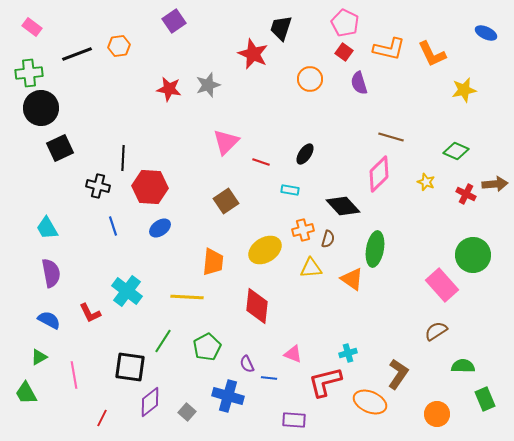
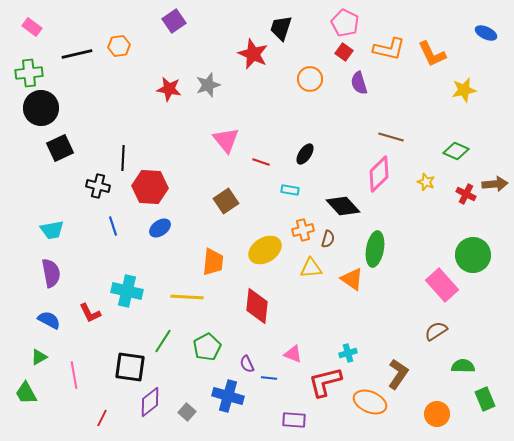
black line at (77, 54): rotated 8 degrees clockwise
pink triangle at (226, 142): moved 2 px up; rotated 24 degrees counterclockwise
cyan trapezoid at (47, 228): moved 5 px right, 2 px down; rotated 70 degrees counterclockwise
cyan cross at (127, 291): rotated 24 degrees counterclockwise
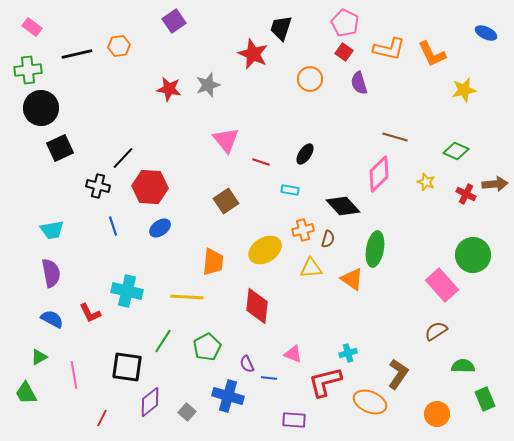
green cross at (29, 73): moved 1 px left, 3 px up
brown line at (391, 137): moved 4 px right
black line at (123, 158): rotated 40 degrees clockwise
blue semicircle at (49, 320): moved 3 px right, 1 px up
black square at (130, 367): moved 3 px left
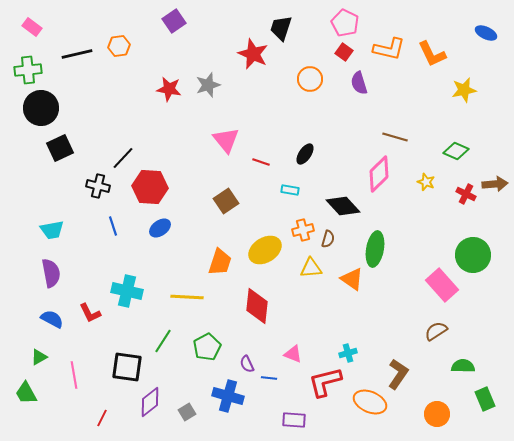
orange trapezoid at (213, 262): moved 7 px right; rotated 12 degrees clockwise
gray square at (187, 412): rotated 18 degrees clockwise
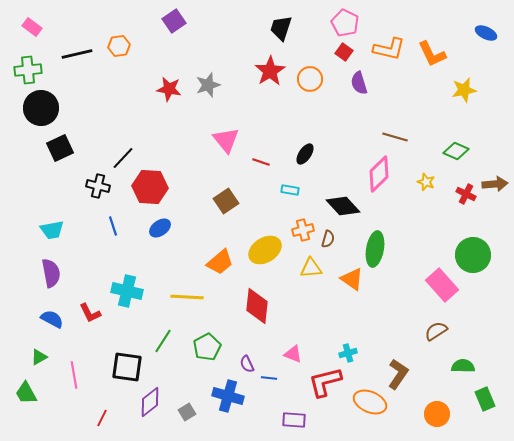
red star at (253, 54): moved 17 px right, 17 px down; rotated 16 degrees clockwise
orange trapezoid at (220, 262): rotated 32 degrees clockwise
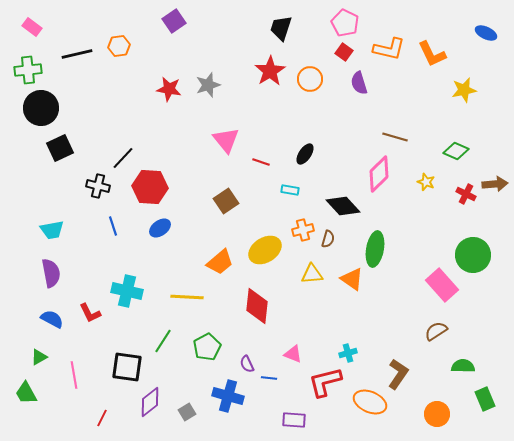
yellow triangle at (311, 268): moved 1 px right, 6 px down
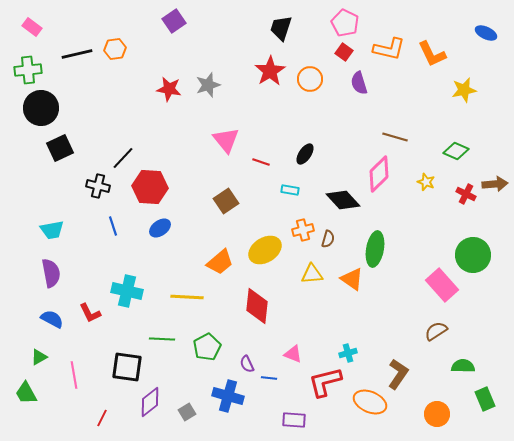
orange hexagon at (119, 46): moved 4 px left, 3 px down
black diamond at (343, 206): moved 6 px up
green line at (163, 341): moved 1 px left, 2 px up; rotated 60 degrees clockwise
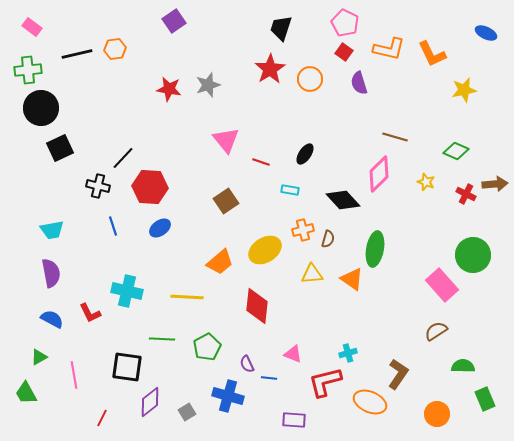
red star at (270, 71): moved 2 px up
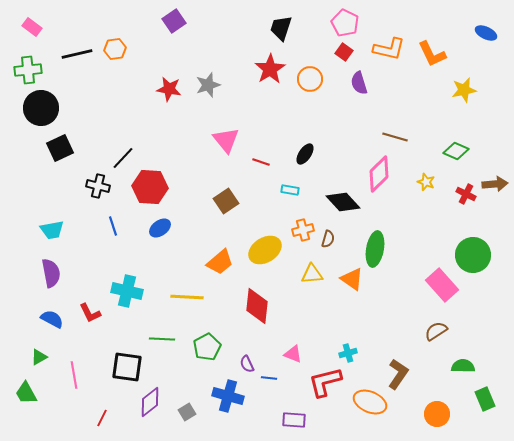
black diamond at (343, 200): moved 2 px down
